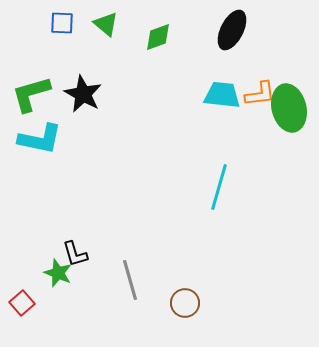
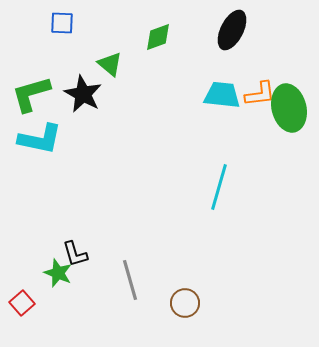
green triangle: moved 4 px right, 40 px down
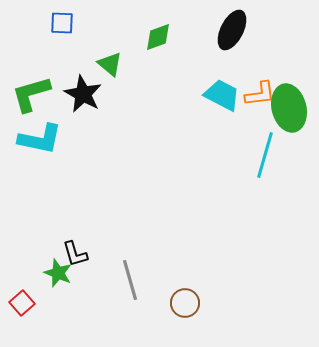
cyan trapezoid: rotated 21 degrees clockwise
cyan line: moved 46 px right, 32 px up
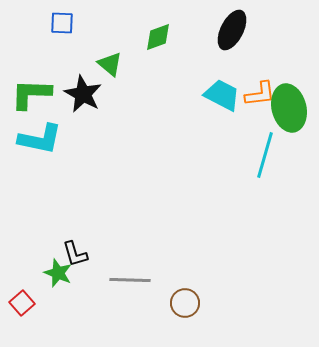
green L-shape: rotated 18 degrees clockwise
gray line: rotated 72 degrees counterclockwise
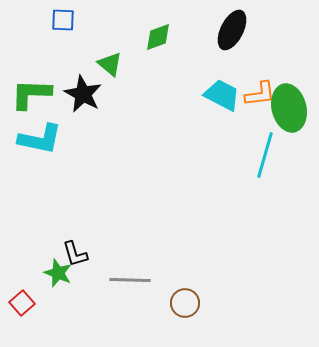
blue square: moved 1 px right, 3 px up
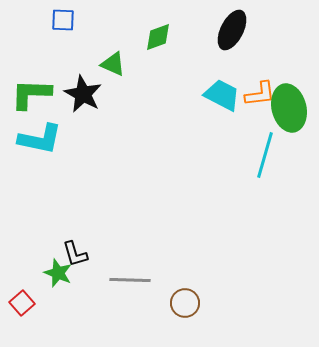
green triangle: moved 3 px right; rotated 16 degrees counterclockwise
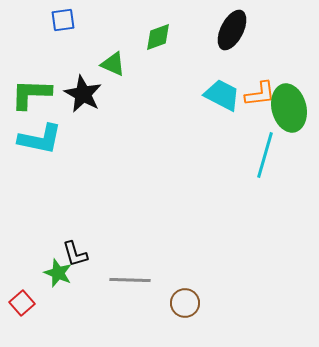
blue square: rotated 10 degrees counterclockwise
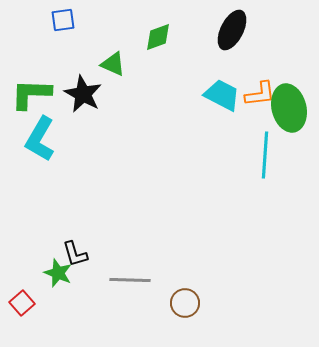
cyan L-shape: rotated 108 degrees clockwise
cyan line: rotated 12 degrees counterclockwise
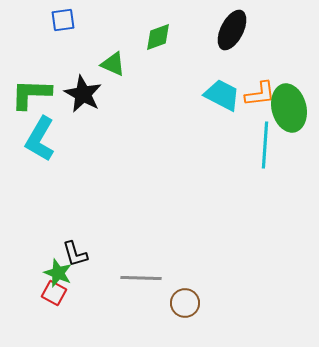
cyan line: moved 10 px up
gray line: moved 11 px right, 2 px up
red square: moved 32 px right, 10 px up; rotated 20 degrees counterclockwise
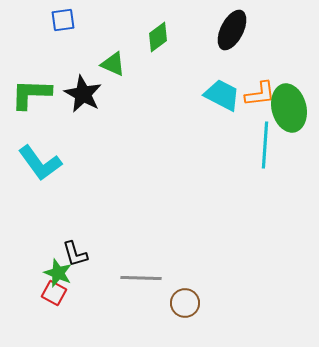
green diamond: rotated 16 degrees counterclockwise
cyan L-shape: moved 24 px down; rotated 66 degrees counterclockwise
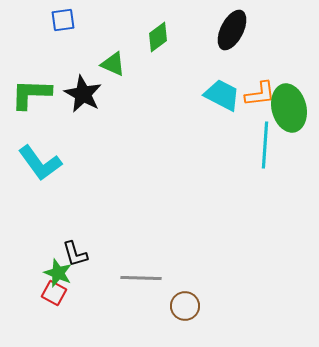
brown circle: moved 3 px down
